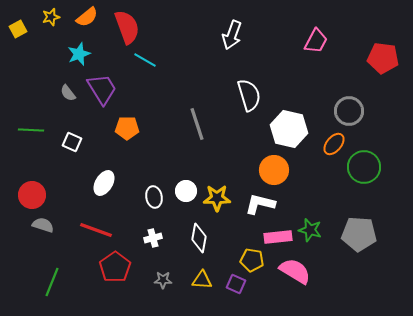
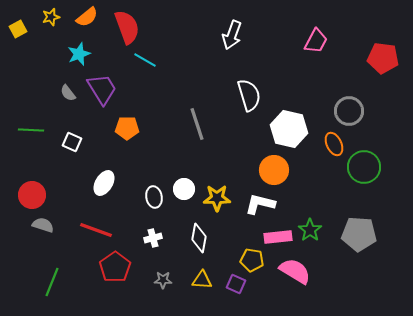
orange ellipse at (334, 144): rotated 65 degrees counterclockwise
white circle at (186, 191): moved 2 px left, 2 px up
green star at (310, 230): rotated 20 degrees clockwise
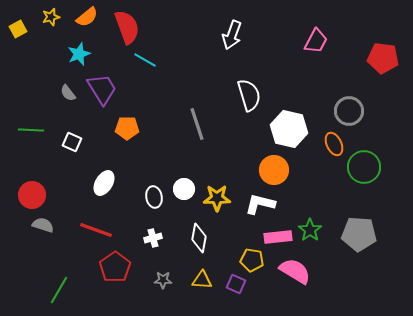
green line at (52, 282): moved 7 px right, 8 px down; rotated 8 degrees clockwise
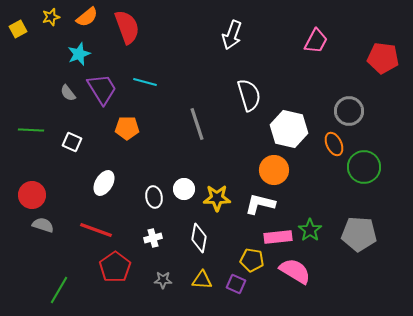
cyan line at (145, 60): moved 22 px down; rotated 15 degrees counterclockwise
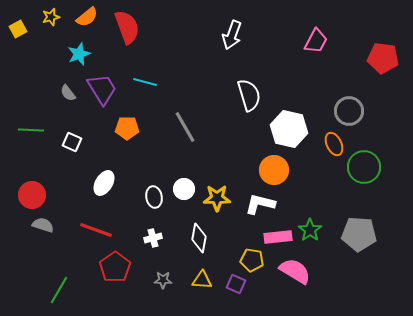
gray line at (197, 124): moved 12 px left, 3 px down; rotated 12 degrees counterclockwise
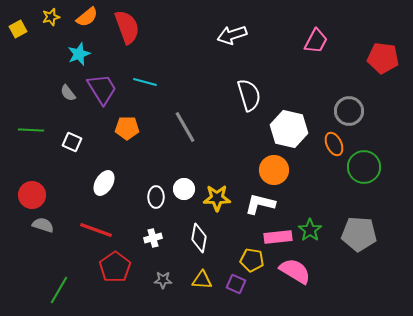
white arrow at (232, 35): rotated 52 degrees clockwise
white ellipse at (154, 197): moved 2 px right; rotated 10 degrees clockwise
